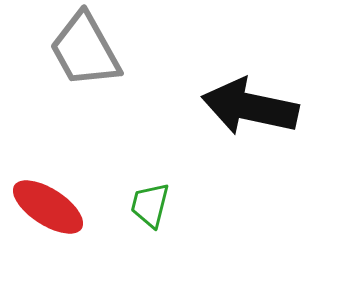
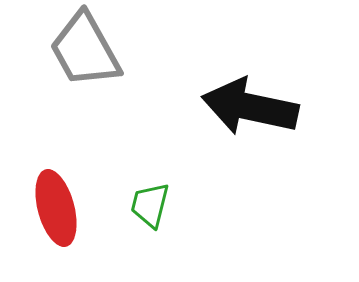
red ellipse: moved 8 px right, 1 px down; rotated 42 degrees clockwise
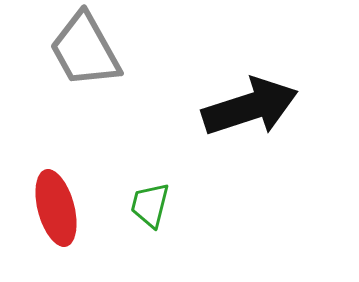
black arrow: rotated 150 degrees clockwise
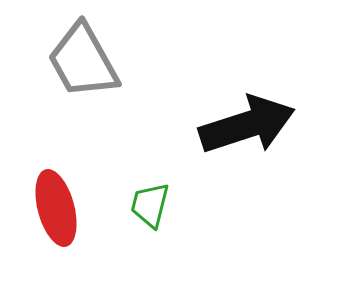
gray trapezoid: moved 2 px left, 11 px down
black arrow: moved 3 px left, 18 px down
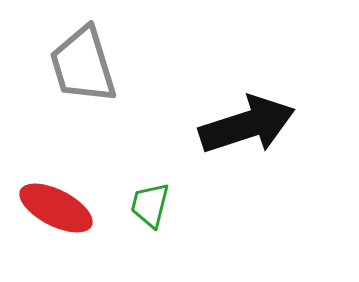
gray trapezoid: moved 4 px down; rotated 12 degrees clockwise
red ellipse: rotated 48 degrees counterclockwise
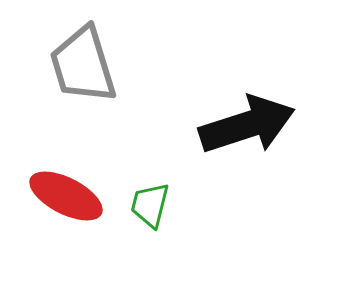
red ellipse: moved 10 px right, 12 px up
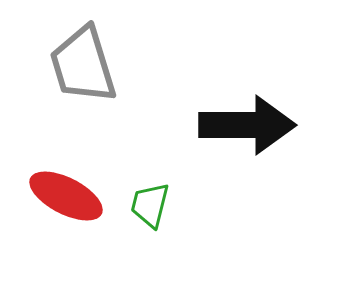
black arrow: rotated 18 degrees clockwise
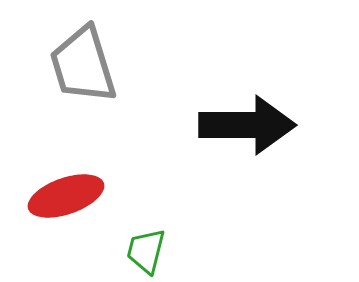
red ellipse: rotated 46 degrees counterclockwise
green trapezoid: moved 4 px left, 46 px down
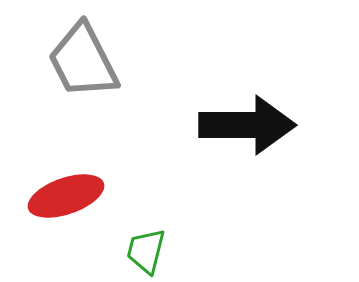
gray trapezoid: moved 4 px up; rotated 10 degrees counterclockwise
